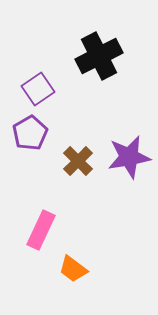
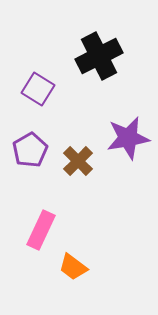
purple square: rotated 24 degrees counterclockwise
purple pentagon: moved 17 px down
purple star: moved 1 px left, 19 px up
orange trapezoid: moved 2 px up
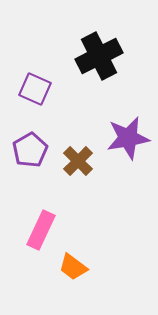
purple square: moved 3 px left; rotated 8 degrees counterclockwise
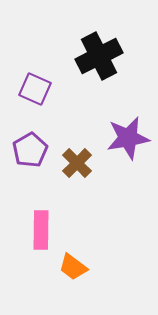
brown cross: moved 1 px left, 2 px down
pink rectangle: rotated 24 degrees counterclockwise
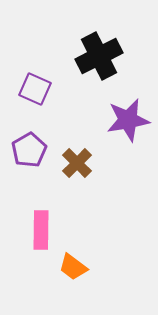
purple star: moved 18 px up
purple pentagon: moved 1 px left
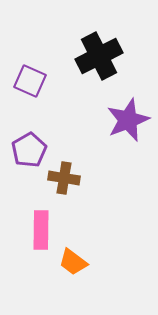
purple square: moved 5 px left, 8 px up
purple star: rotated 12 degrees counterclockwise
brown cross: moved 13 px left, 15 px down; rotated 36 degrees counterclockwise
orange trapezoid: moved 5 px up
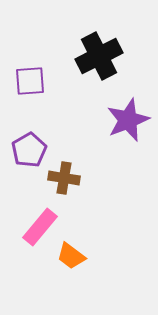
purple square: rotated 28 degrees counterclockwise
pink rectangle: moved 1 px left, 3 px up; rotated 39 degrees clockwise
orange trapezoid: moved 2 px left, 6 px up
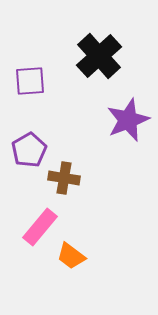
black cross: rotated 15 degrees counterclockwise
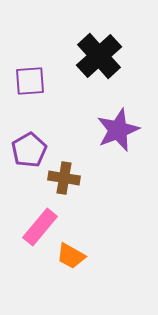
purple star: moved 10 px left, 10 px down
orange trapezoid: rotated 8 degrees counterclockwise
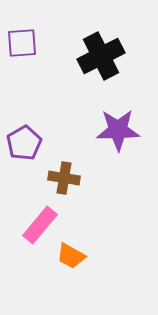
black cross: moved 2 px right; rotated 15 degrees clockwise
purple square: moved 8 px left, 38 px up
purple star: rotated 21 degrees clockwise
purple pentagon: moved 5 px left, 7 px up
pink rectangle: moved 2 px up
